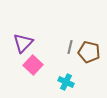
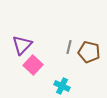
purple triangle: moved 1 px left, 2 px down
gray line: moved 1 px left
cyan cross: moved 4 px left, 4 px down
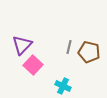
cyan cross: moved 1 px right
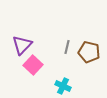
gray line: moved 2 px left
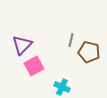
gray line: moved 4 px right, 7 px up
pink square: moved 1 px right, 1 px down; rotated 18 degrees clockwise
cyan cross: moved 1 px left, 1 px down
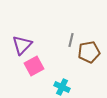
brown pentagon: rotated 25 degrees counterclockwise
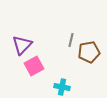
cyan cross: rotated 14 degrees counterclockwise
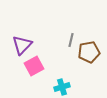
cyan cross: rotated 28 degrees counterclockwise
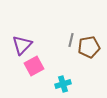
brown pentagon: moved 5 px up
cyan cross: moved 1 px right, 3 px up
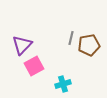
gray line: moved 2 px up
brown pentagon: moved 2 px up
